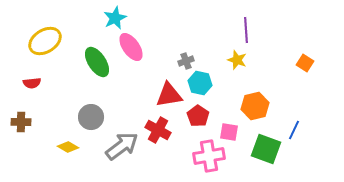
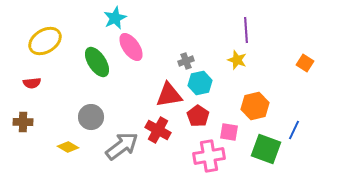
cyan hexagon: rotated 25 degrees counterclockwise
brown cross: moved 2 px right
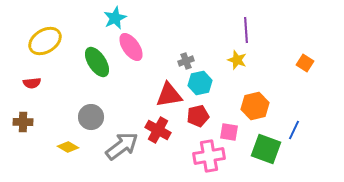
red pentagon: rotated 25 degrees clockwise
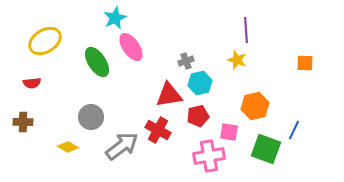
orange square: rotated 30 degrees counterclockwise
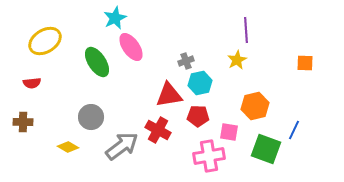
yellow star: rotated 24 degrees clockwise
red pentagon: rotated 15 degrees clockwise
